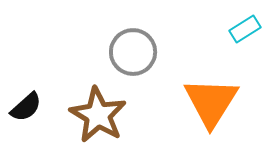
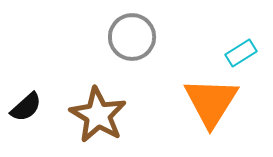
cyan rectangle: moved 4 px left, 24 px down
gray circle: moved 1 px left, 15 px up
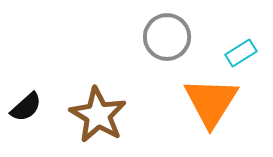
gray circle: moved 35 px right
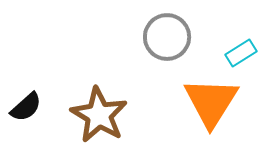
brown star: moved 1 px right
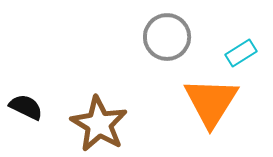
black semicircle: rotated 112 degrees counterclockwise
brown star: moved 9 px down
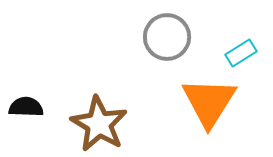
orange triangle: moved 2 px left
black semicircle: rotated 24 degrees counterclockwise
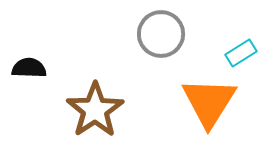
gray circle: moved 6 px left, 3 px up
black semicircle: moved 3 px right, 39 px up
brown star: moved 4 px left, 14 px up; rotated 8 degrees clockwise
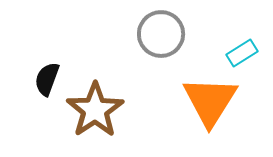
cyan rectangle: moved 1 px right
black semicircle: moved 18 px right, 11 px down; rotated 72 degrees counterclockwise
orange triangle: moved 1 px right, 1 px up
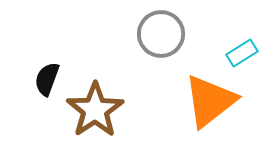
orange triangle: rotated 20 degrees clockwise
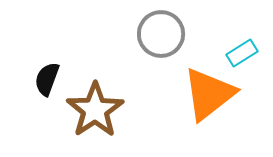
orange triangle: moved 1 px left, 7 px up
